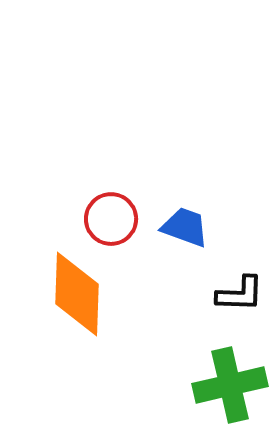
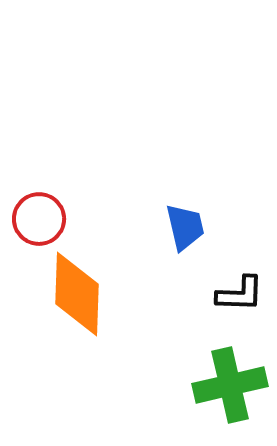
red circle: moved 72 px left
blue trapezoid: rotated 57 degrees clockwise
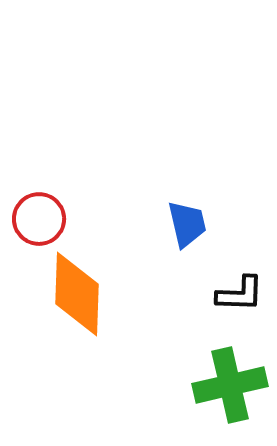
blue trapezoid: moved 2 px right, 3 px up
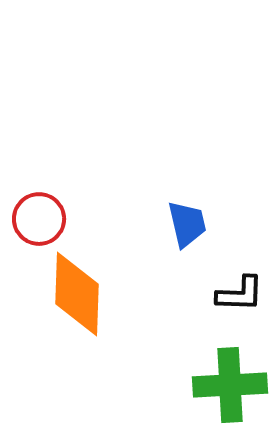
green cross: rotated 10 degrees clockwise
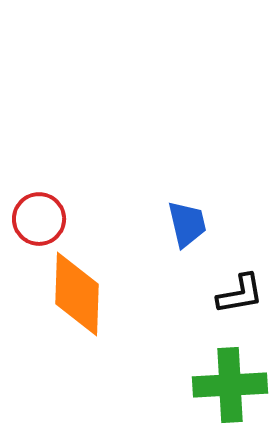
black L-shape: rotated 12 degrees counterclockwise
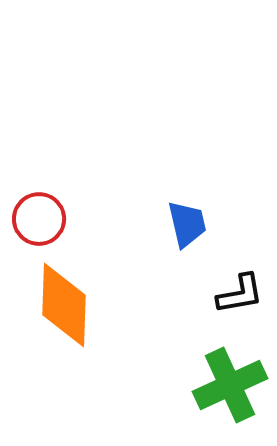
orange diamond: moved 13 px left, 11 px down
green cross: rotated 22 degrees counterclockwise
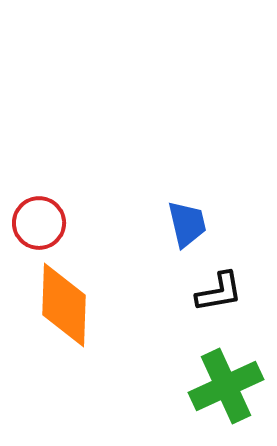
red circle: moved 4 px down
black L-shape: moved 21 px left, 2 px up
green cross: moved 4 px left, 1 px down
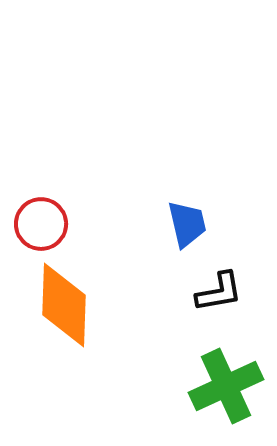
red circle: moved 2 px right, 1 px down
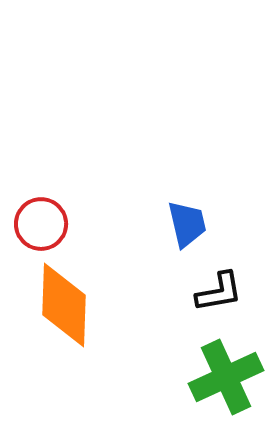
green cross: moved 9 px up
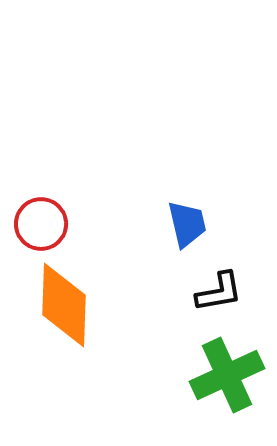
green cross: moved 1 px right, 2 px up
